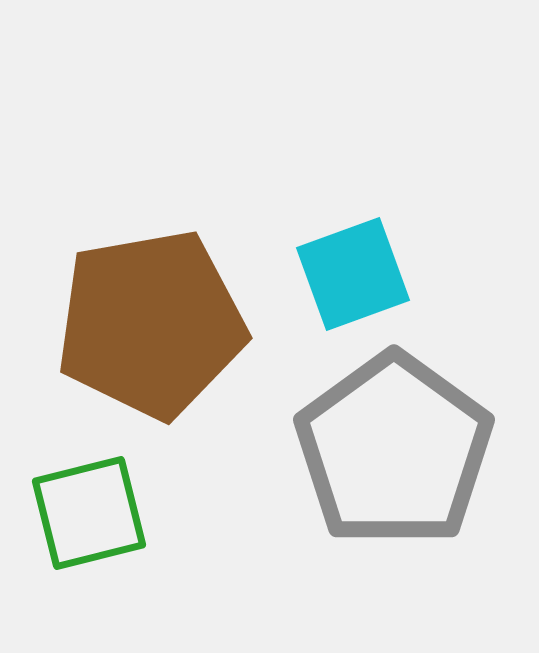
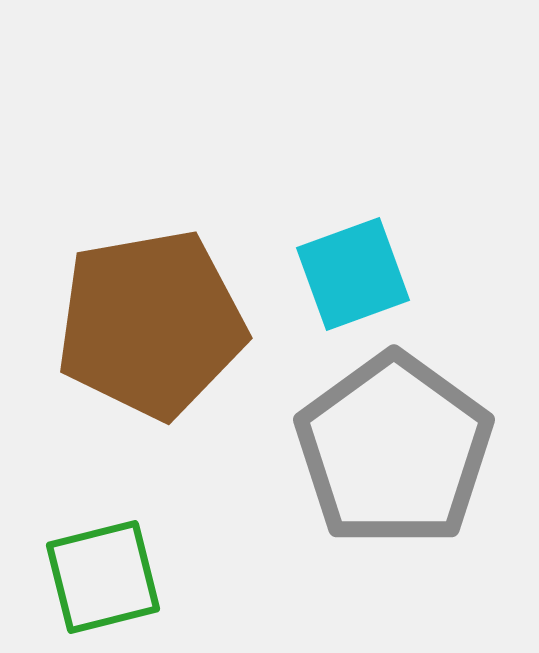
green square: moved 14 px right, 64 px down
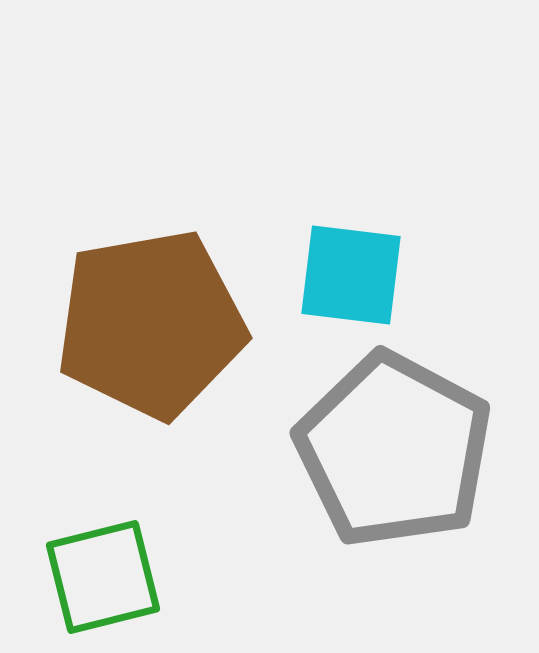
cyan square: moved 2 px left, 1 px down; rotated 27 degrees clockwise
gray pentagon: rotated 8 degrees counterclockwise
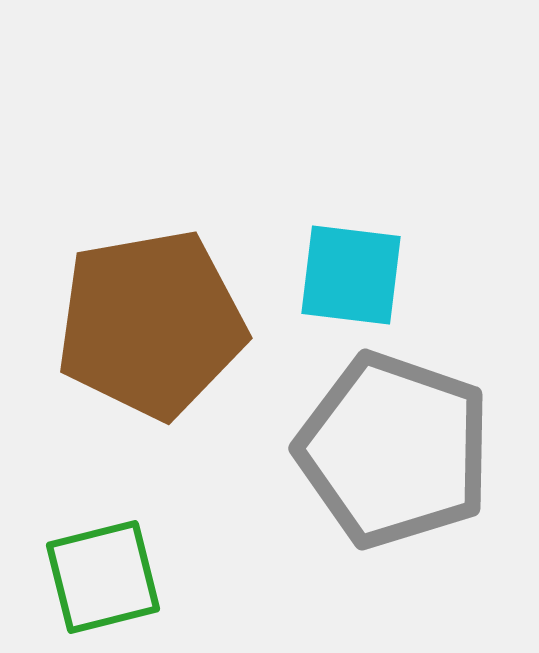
gray pentagon: rotated 9 degrees counterclockwise
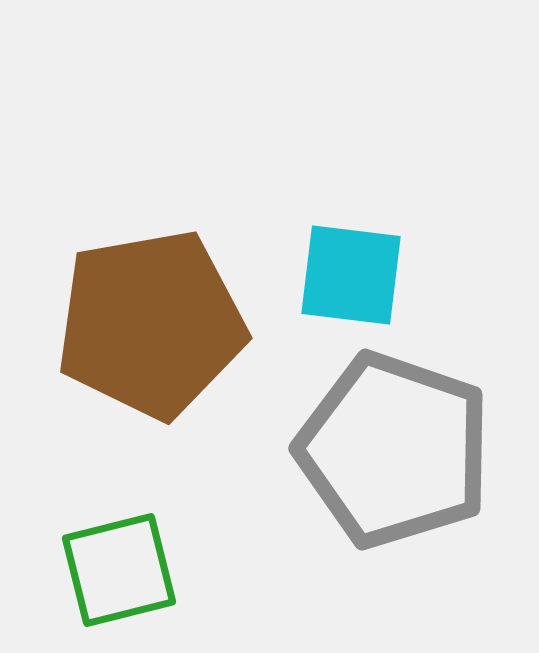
green square: moved 16 px right, 7 px up
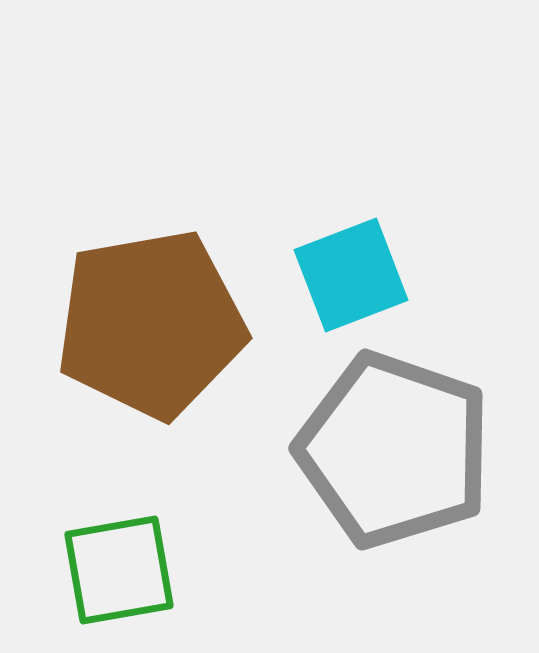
cyan square: rotated 28 degrees counterclockwise
green square: rotated 4 degrees clockwise
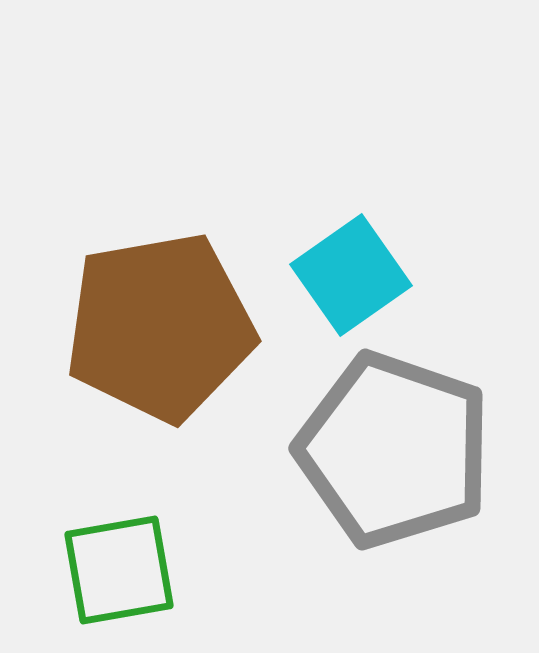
cyan square: rotated 14 degrees counterclockwise
brown pentagon: moved 9 px right, 3 px down
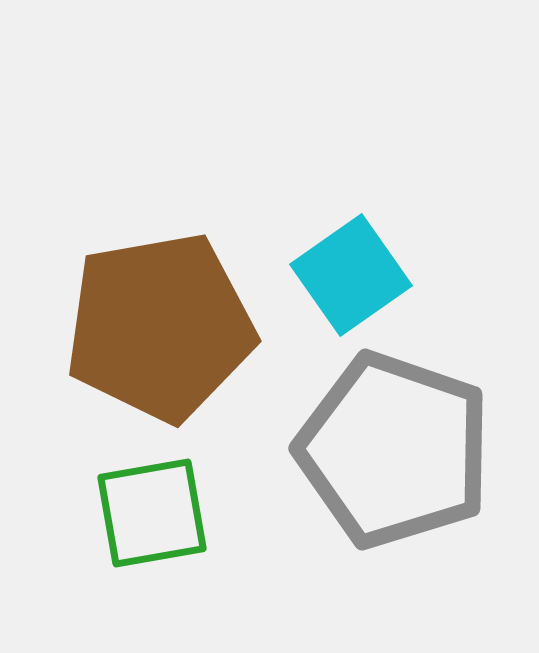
green square: moved 33 px right, 57 px up
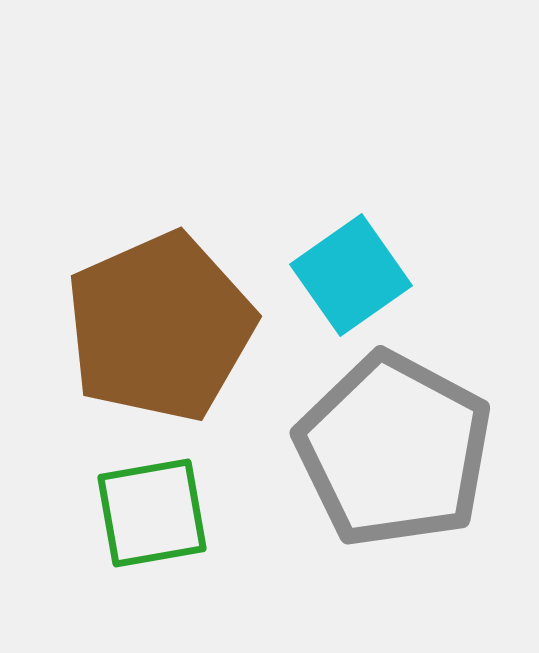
brown pentagon: rotated 14 degrees counterclockwise
gray pentagon: rotated 9 degrees clockwise
